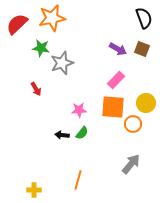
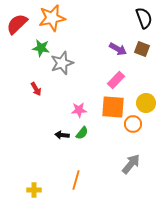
orange line: moved 2 px left
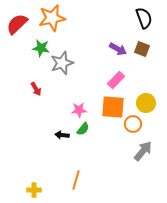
green semicircle: moved 1 px right, 4 px up
gray arrow: moved 12 px right, 13 px up
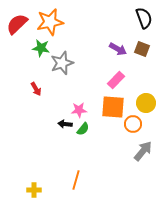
orange star: moved 2 px left, 4 px down
black arrow: moved 3 px right, 11 px up
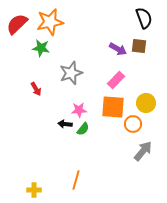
brown square: moved 3 px left, 3 px up; rotated 14 degrees counterclockwise
gray star: moved 9 px right, 10 px down
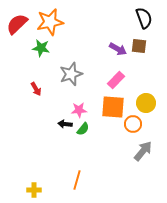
gray star: moved 1 px down
orange line: moved 1 px right
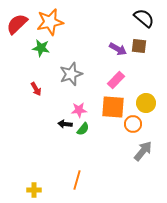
black semicircle: rotated 30 degrees counterclockwise
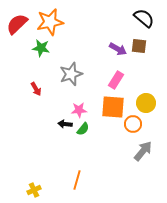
pink rectangle: rotated 12 degrees counterclockwise
yellow cross: rotated 24 degrees counterclockwise
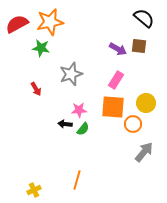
red semicircle: rotated 15 degrees clockwise
gray arrow: moved 1 px right, 1 px down
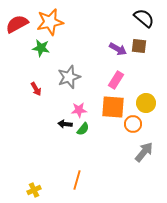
gray star: moved 2 px left, 3 px down
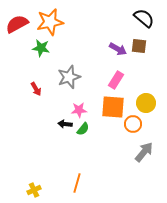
orange line: moved 3 px down
